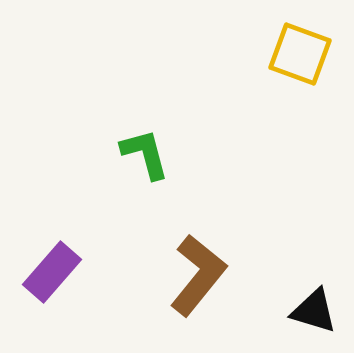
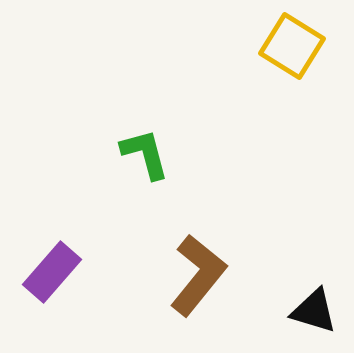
yellow square: moved 8 px left, 8 px up; rotated 12 degrees clockwise
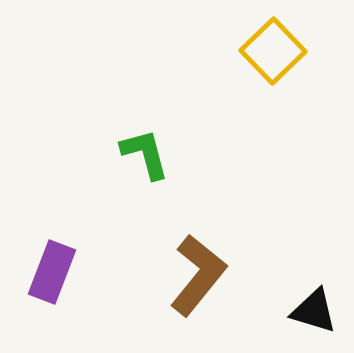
yellow square: moved 19 px left, 5 px down; rotated 14 degrees clockwise
purple rectangle: rotated 20 degrees counterclockwise
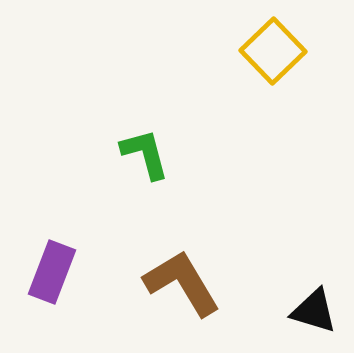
brown L-shape: moved 16 px left, 8 px down; rotated 70 degrees counterclockwise
